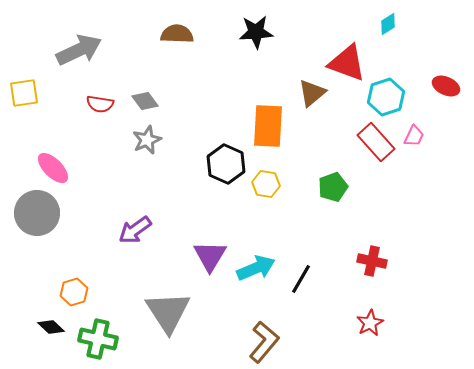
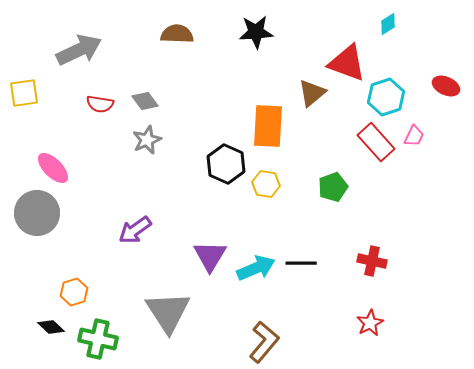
black line: moved 16 px up; rotated 60 degrees clockwise
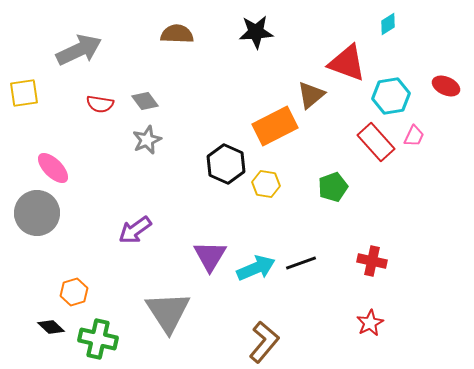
brown triangle: moved 1 px left, 2 px down
cyan hexagon: moved 5 px right, 1 px up; rotated 9 degrees clockwise
orange rectangle: moved 7 px right; rotated 60 degrees clockwise
black line: rotated 20 degrees counterclockwise
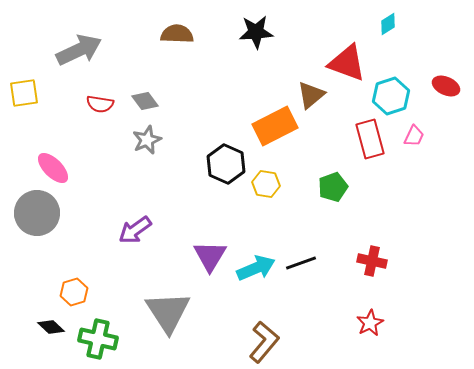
cyan hexagon: rotated 9 degrees counterclockwise
red rectangle: moved 6 px left, 3 px up; rotated 27 degrees clockwise
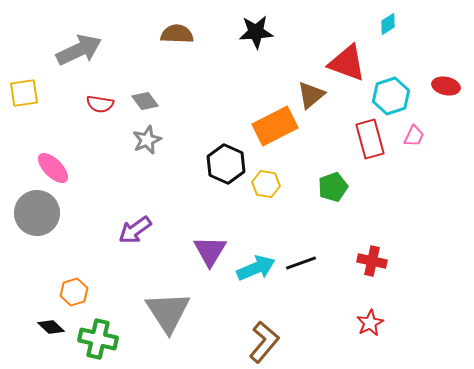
red ellipse: rotated 12 degrees counterclockwise
purple triangle: moved 5 px up
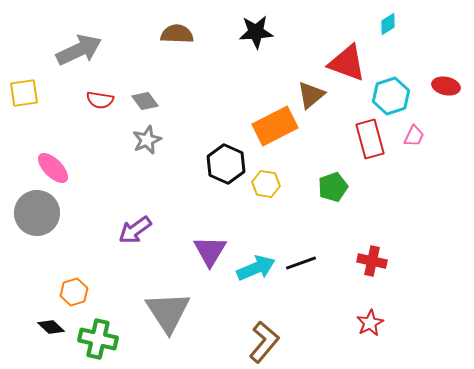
red semicircle: moved 4 px up
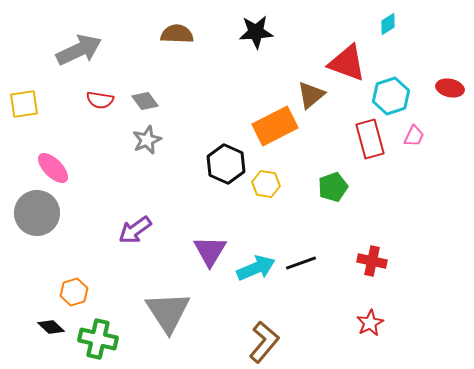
red ellipse: moved 4 px right, 2 px down
yellow square: moved 11 px down
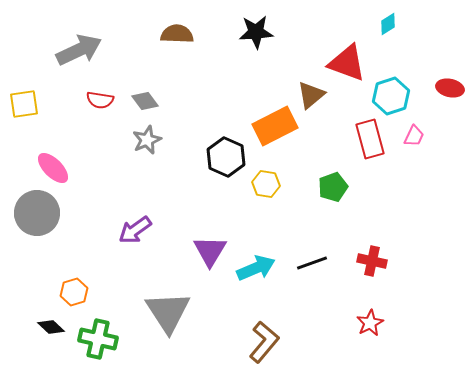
black hexagon: moved 7 px up
black line: moved 11 px right
